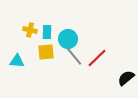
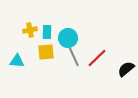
yellow cross: rotated 24 degrees counterclockwise
cyan circle: moved 1 px up
gray line: rotated 15 degrees clockwise
black semicircle: moved 9 px up
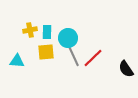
red line: moved 4 px left
black semicircle: rotated 84 degrees counterclockwise
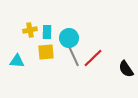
cyan circle: moved 1 px right
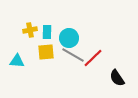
gray line: rotated 35 degrees counterclockwise
black semicircle: moved 9 px left, 9 px down
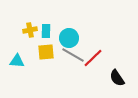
cyan rectangle: moved 1 px left, 1 px up
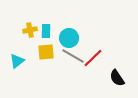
gray line: moved 1 px down
cyan triangle: rotated 42 degrees counterclockwise
